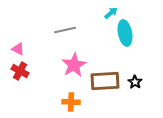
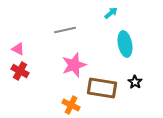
cyan ellipse: moved 11 px down
pink star: rotated 10 degrees clockwise
brown rectangle: moved 3 px left, 7 px down; rotated 12 degrees clockwise
orange cross: moved 3 px down; rotated 24 degrees clockwise
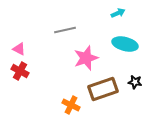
cyan arrow: moved 7 px right; rotated 16 degrees clockwise
cyan ellipse: rotated 65 degrees counterclockwise
pink triangle: moved 1 px right
pink star: moved 12 px right, 7 px up
black star: rotated 24 degrees counterclockwise
brown rectangle: moved 1 px right, 1 px down; rotated 28 degrees counterclockwise
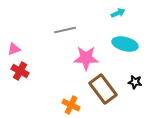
pink triangle: moved 5 px left; rotated 48 degrees counterclockwise
pink star: rotated 20 degrees clockwise
brown rectangle: rotated 72 degrees clockwise
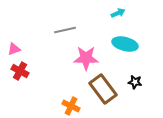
orange cross: moved 1 px down
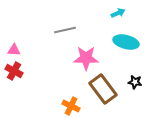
cyan ellipse: moved 1 px right, 2 px up
pink triangle: moved 1 px down; rotated 24 degrees clockwise
red cross: moved 6 px left
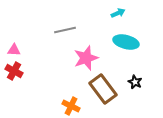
pink star: rotated 20 degrees counterclockwise
black star: rotated 16 degrees clockwise
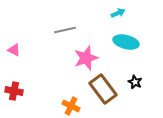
pink triangle: rotated 24 degrees clockwise
red cross: moved 20 px down; rotated 18 degrees counterclockwise
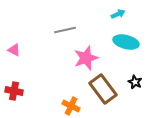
cyan arrow: moved 1 px down
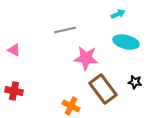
pink star: rotated 25 degrees clockwise
black star: rotated 16 degrees counterclockwise
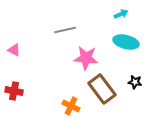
cyan arrow: moved 3 px right
brown rectangle: moved 1 px left
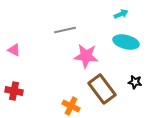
pink star: moved 2 px up
